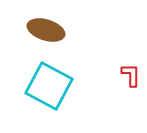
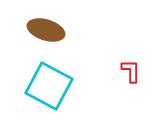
red L-shape: moved 4 px up
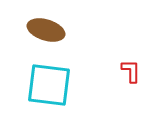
cyan square: moved 1 px up; rotated 21 degrees counterclockwise
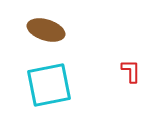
cyan square: rotated 18 degrees counterclockwise
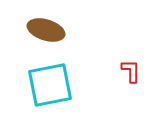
cyan square: moved 1 px right
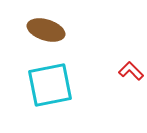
red L-shape: rotated 45 degrees counterclockwise
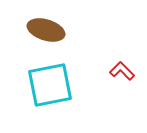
red L-shape: moved 9 px left
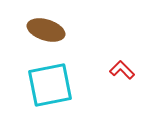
red L-shape: moved 1 px up
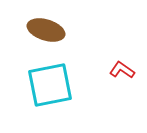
red L-shape: rotated 10 degrees counterclockwise
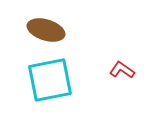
cyan square: moved 5 px up
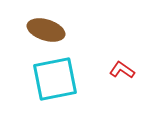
cyan square: moved 5 px right, 1 px up
